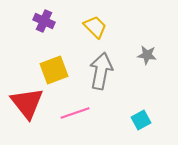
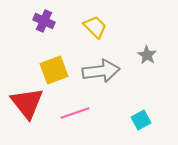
gray star: rotated 24 degrees clockwise
gray arrow: rotated 72 degrees clockwise
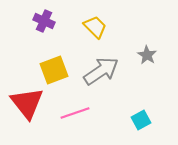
gray arrow: rotated 27 degrees counterclockwise
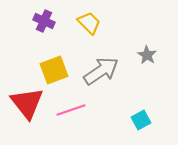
yellow trapezoid: moved 6 px left, 4 px up
pink line: moved 4 px left, 3 px up
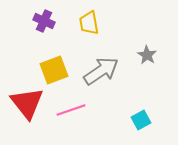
yellow trapezoid: rotated 145 degrees counterclockwise
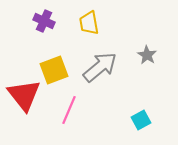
gray arrow: moved 1 px left, 4 px up; rotated 6 degrees counterclockwise
red triangle: moved 3 px left, 8 px up
pink line: moved 2 px left; rotated 48 degrees counterclockwise
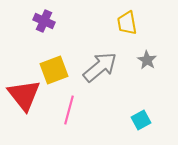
yellow trapezoid: moved 38 px right
gray star: moved 5 px down
pink line: rotated 8 degrees counterclockwise
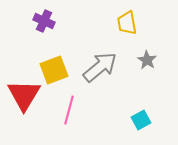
red triangle: rotated 9 degrees clockwise
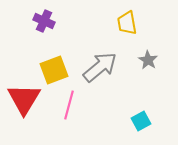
gray star: moved 1 px right
red triangle: moved 4 px down
pink line: moved 5 px up
cyan square: moved 1 px down
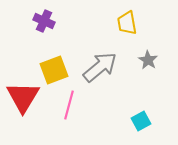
red triangle: moved 1 px left, 2 px up
